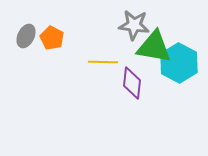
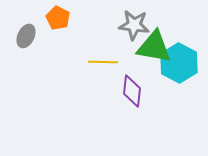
orange pentagon: moved 6 px right, 20 px up
purple diamond: moved 8 px down
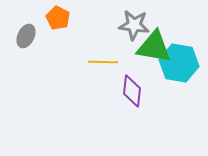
cyan hexagon: rotated 18 degrees counterclockwise
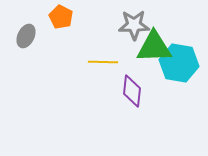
orange pentagon: moved 3 px right, 1 px up
gray star: rotated 8 degrees counterclockwise
green triangle: rotated 12 degrees counterclockwise
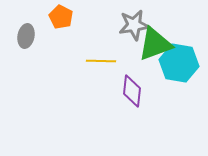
gray star: rotated 8 degrees counterclockwise
gray ellipse: rotated 15 degrees counterclockwise
green triangle: moved 1 px right, 3 px up; rotated 18 degrees counterclockwise
yellow line: moved 2 px left, 1 px up
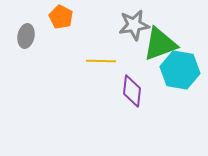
green triangle: moved 5 px right
cyan hexagon: moved 1 px right, 7 px down
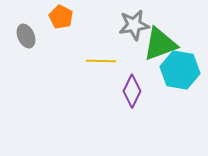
gray ellipse: rotated 35 degrees counterclockwise
purple diamond: rotated 20 degrees clockwise
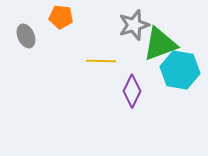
orange pentagon: rotated 20 degrees counterclockwise
gray star: rotated 8 degrees counterclockwise
